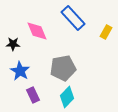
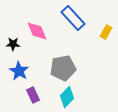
blue star: moved 1 px left
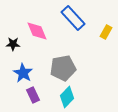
blue star: moved 4 px right, 2 px down
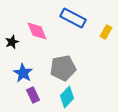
blue rectangle: rotated 20 degrees counterclockwise
black star: moved 1 px left, 2 px up; rotated 24 degrees counterclockwise
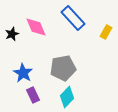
blue rectangle: rotated 20 degrees clockwise
pink diamond: moved 1 px left, 4 px up
black star: moved 8 px up
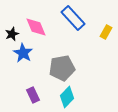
gray pentagon: moved 1 px left
blue star: moved 20 px up
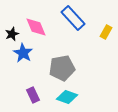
cyan diamond: rotated 65 degrees clockwise
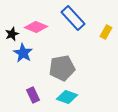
pink diamond: rotated 45 degrees counterclockwise
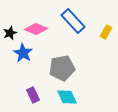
blue rectangle: moved 3 px down
pink diamond: moved 2 px down
black star: moved 2 px left, 1 px up
cyan diamond: rotated 45 degrees clockwise
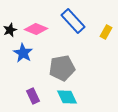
black star: moved 3 px up
purple rectangle: moved 1 px down
